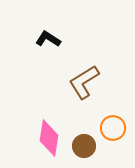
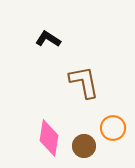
brown L-shape: rotated 111 degrees clockwise
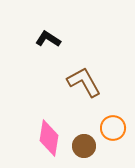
brown L-shape: rotated 18 degrees counterclockwise
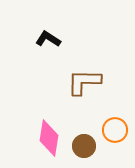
brown L-shape: rotated 60 degrees counterclockwise
orange circle: moved 2 px right, 2 px down
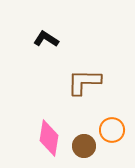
black L-shape: moved 2 px left
orange circle: moved 3 px left
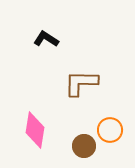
brown L-shape: moved 3 px left, 1 px down
orange circle: moved 2 px left
pink diamond: moved 14 px left, 8 px up
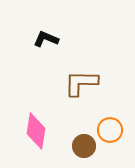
black L-shape: rotated 10 degrees counterclockwise
pink diamond: moved 1 px right, 1 px down
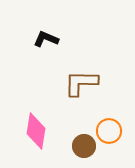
orange circle: moved 1 px left, 1 px down
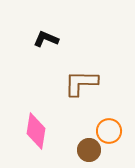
brown circle: moved 5 px right, 4 px down
